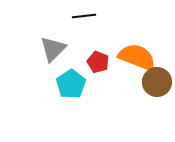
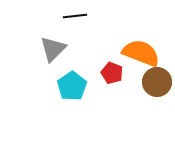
black line: moved 9 px left
orange semicircle: moved 4 px right, 4 px up
red pentagon: moved 14 px right, 11 px down
cyan pentagon: moved 1 px right, 2 px down
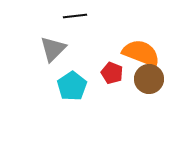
brown circle: moved 8 px left, 3 px up
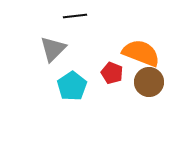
brown circle: moved 3 px down
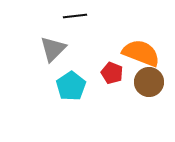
cyan pentagon: moved 1 px left
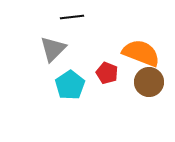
black line: moved 3 px left, 1 px down
red pentagon: moved 5 px left
cyan pentagon: moved 1 px left, 1 px up
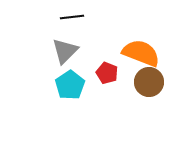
gray triangle: moved 12 px right, 2 px down
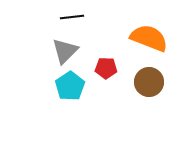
orange semicircle: moved 8 px right, 15 px up
red pentagon: moved 1 px left, 5 px up; rotated 20 degrees counterclockwise
cyan pentagon: moved 1 px down
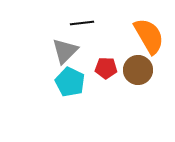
black line: moved 10 px right, 6 px down
orange semicircle: moved 2 px up; rotated 39 degrees clockwise
brown circle: moved 11 px left, 12 px up
cyan pentagon: moved 4 px up; rotated 12 degrees counterclockwise
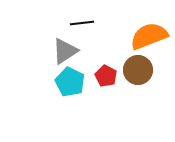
orange semicircle: rotated 81 degrees counterclockwise
gray triangle: rotated 12 degrees clockwise
red pentagon: moved 8 px down; rotated 25 degrees clockwise
